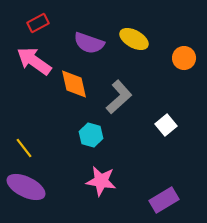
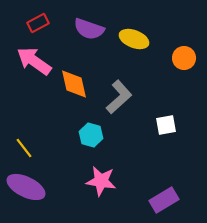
yellow ellipse: rotated 8 degrees counterclockwise
purple semicircle: moved 14 px up
white square: rotated 30 degrees clockwise
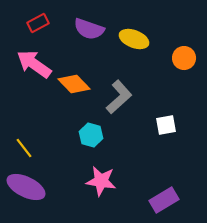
pink arrow: moved 3 px down
orange diamond: rotated 32 degrees counterclockwise
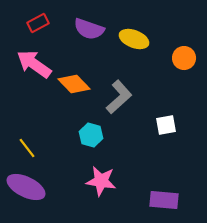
yellow line: moved 3 px right
purple rectangle: rotated 36 degrees clockwise
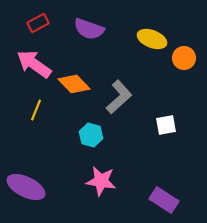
yellow ellipse: moved 18 px right
yellow line: moved 9 px right, 38 px up; rotated 60 degrees clockwise
purple rectangle: rotated 28 degrees clockwise
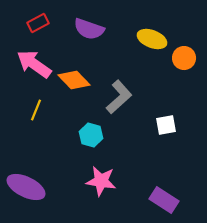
orange diamond: moved 4 px up
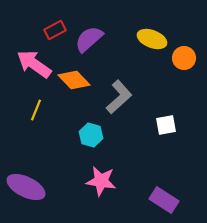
red rectangle: moved 17 px right, 7 px down
purple semicircle: moved 10 px down; rotated 120 degrees clockwise
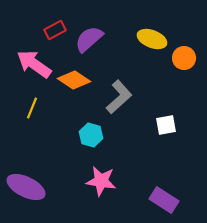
orange diamond: rotated 12 degrees counterclockwise
yellow line: moved 4 px left, 2 px up
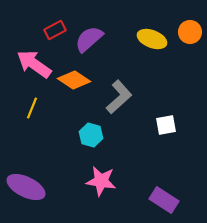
orange circle: moved 6 px right, 26 px up
